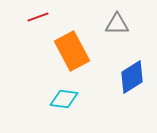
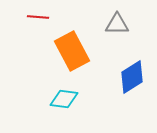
red line: rotated 25 degrees clockwise
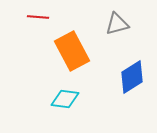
gray triangle: rotated 15 degrees counterclockwise
cyan diamond: moved 1 px right
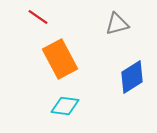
red line: rotated 30 degrees clockwise
orange rectangle: moved 12 px left, 8 px down
cyan diamond: moved 7 px down
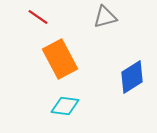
gray triangle: moved 12 px left, 7 px up
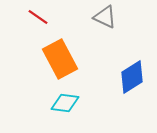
gray triangle: rotated 40 degrees clockwise
cyan diamond: moved 3 px up
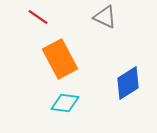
blue diamond: moved 4 px left, 6 px down
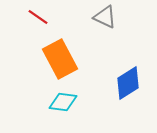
cyan diamond: moved 2 px left, 1 px up
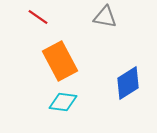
gray triangle: rotated 15 degrees counterclockwise
orange rectangle: moved 2 px down
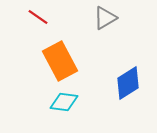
gray triangle: moved 1 px down; rotated 40 degrees counterclockwise
cyan diamond: moved 1 px right
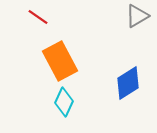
gray triangle: moved 32 px right, 2 px up
cyan diamond: rotated 72 degrees counterclockwise
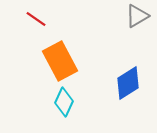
red line: moved 2 px left, 2 px down
